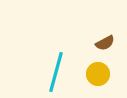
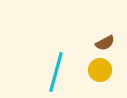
yellow circle: moved 2 px right, 4 px up
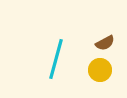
cyan line: moved 13 px up
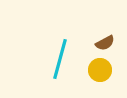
cyan line: moved 4 px right
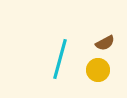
yellow circle: moved 2 px left
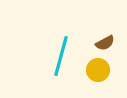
cyan line: moved 1 px right, 3 px up
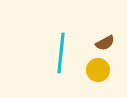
cyan line: moved 3 px up; rotated 9 degrees counterclockwise
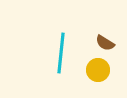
brown semicircle: rotated 60 degrees clockwise
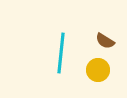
brown semicircle: moved 2 px up
